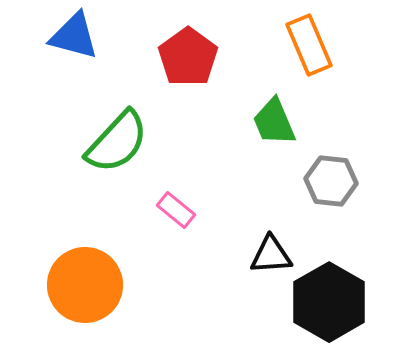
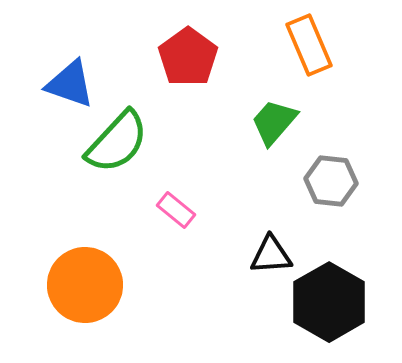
blue triangle: moved 4 px left, 48 px down; rotated 4 degrees clockwise
green trapezoid: rotated 64 degrees clockwise
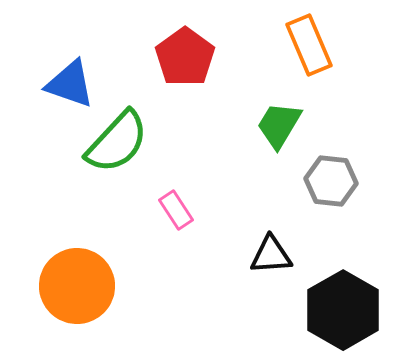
red pentagon: moved 3 px left
green trapezoid: moved 5 px right, 3 px down; rotated 10 degrees counterclockwise
pink rectangle: rotated 18 degrees clockwise
orange circle: moved 8 px left, 1 px down
black hexagon: moved 14 px right, 8 px down
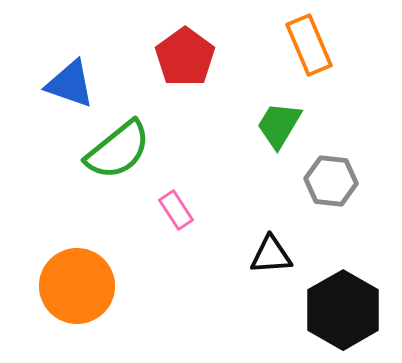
green semicircle: moved 1 px right, 8 px down; rotated 8 degrees clockwise
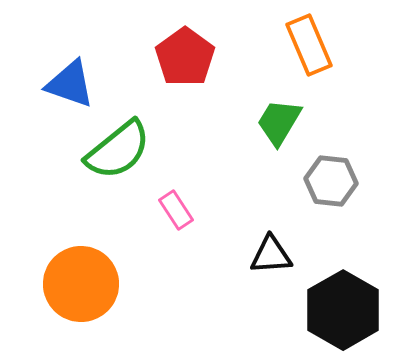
green trapezoid: moved 3 px up
orange circle: moved 4 px right, 2 px up
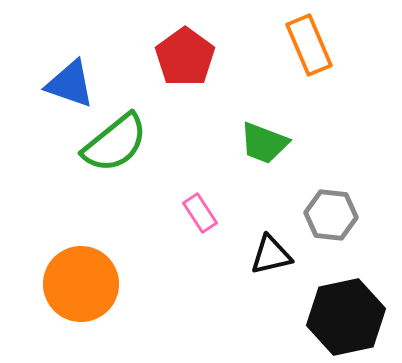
green trapezoid: moved 15 px left, 21 px down; rotated 100 degrees counterclockwise
green semicircle: moved 3 px left, 7 px up
gray hexagon: moved 34 px down
pink rectangle: moved 24 px right, 3 px down
black triangle: rotated 9 degrees counterclockwise
black hexagon: moved 3 px right, 7 px down; rotated 18 degrees clockwise
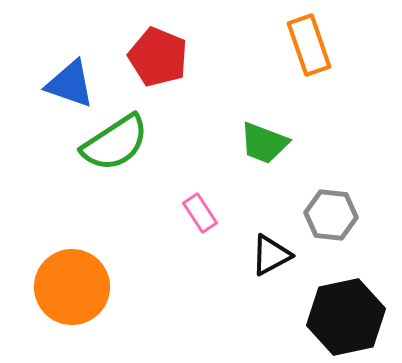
orange rectangle: rotated 4 degrees clockwise
red pentagon: moved 27 px left; rotated 14 degrees counterclockwise
green semicircle: rotated 6 degrees clockwise
black triangle: rotated 15 degrees counterclockwise
orange circle: moved 9 px left, 3 px down
